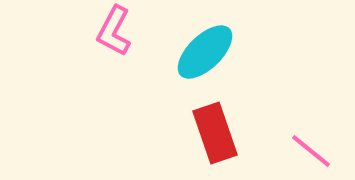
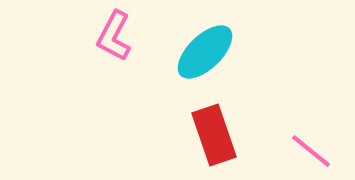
pink L-shape: moved 5 px down
red rectangle: moved 1 px left, 2 px down
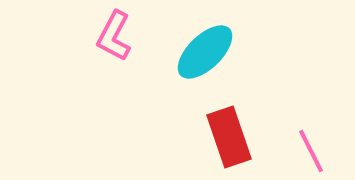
red rectangle: moved 15 px right, 2 px down
pink line: rotated 24 degrees clockwise
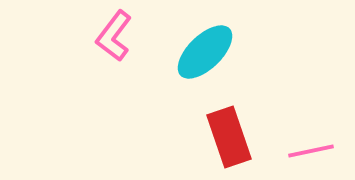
pink L-shape: rotated 9 degrees clockwise
pink line: rotated 75 degrees counterclockwise
